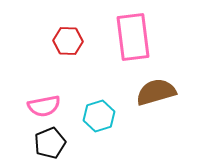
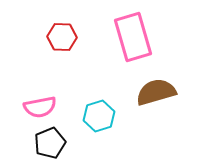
pink rectangle: rotated 9 degrees counterclockwise
red hexagon: moved 6 px left, 4 px up
pink semicircle: moved 4 px left, 1 px down
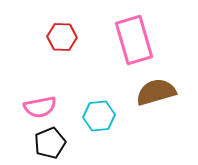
pink rectangle: moved 1 px right, 3 px down
cyan hexagon: rotated 12 degrees clockwise
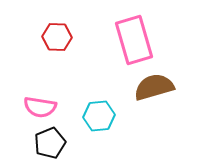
red hexagon: moved 5 px left
brown semicircle: moved 2 px left, 5 px up
pink semicircle: rotated 20 degrees clockwise
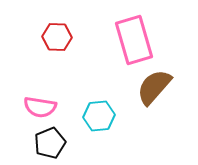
brown semicircle: rotated 33 degrees counterclockwise
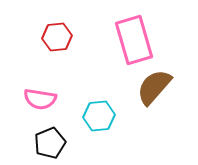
red hexagon: rotated 8 degrees counterclockwise
pink semicircle: moved 8 px up
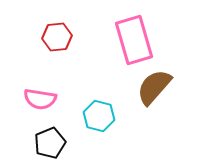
cyan hexagon: rotated 20 degrees clockwise
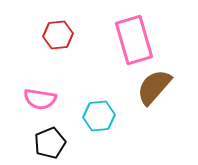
red hexagon: moved 1 px right, 2 px up
cyan hexagon: rotated 20 degrees counterclockwise
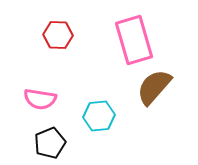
red hexagon: rotated 8 degrees clockwise
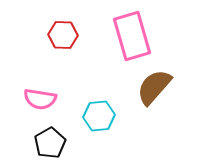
red hexagon: moved 5 px right
pink rectangle: moved 2 px left, 4 px up
black pentagon: rotated 8 degrees counterclockwise
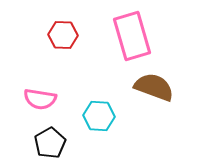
brown semicircle: rotated 69 degrees clockwise
cyan hexagon: rotated 8 degrees clockwise
